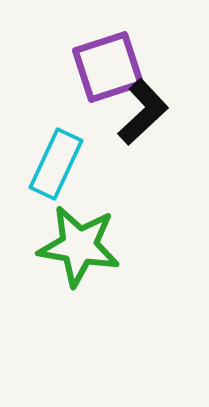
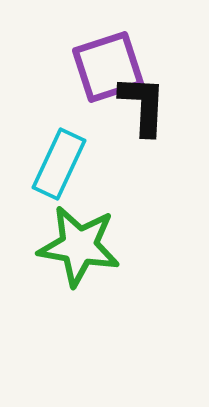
black L-shape: moved 7 px up; rotated 44 degrees counterclockwise
cyan rectangle: moved 3 px right
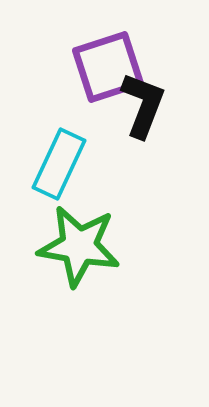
black L-shape: rotated 18 degrees clockwise
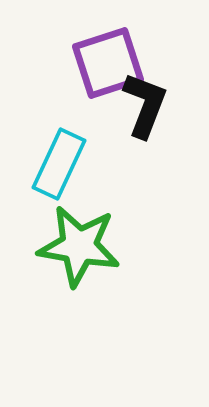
purple square: moved 4 px up
black L-shape: moved 2 px right
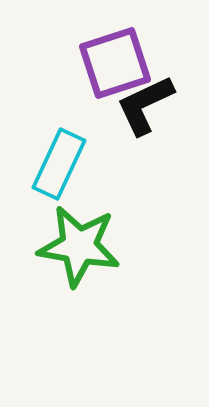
purple square: moved 7 px right
black L-shape: rotated 136 degrees counterclockwise
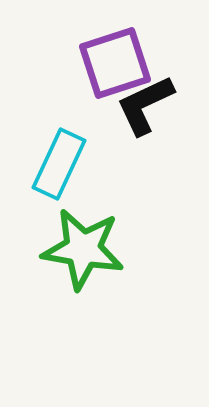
green star: moved 4 px right, 3 px down
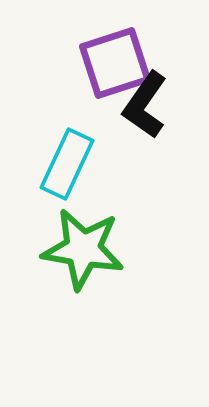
black L-shape: rotated 30 degrees counterclockwise
cyan rectangle: moved 8 px right
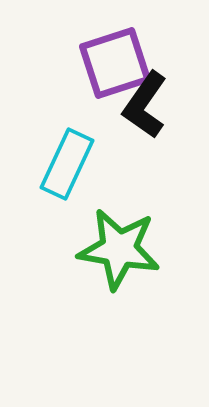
green star: moved 36 px right
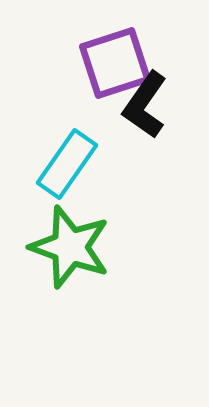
cyan rectangle: rotated 10 degrees clockwise
green star: moved 49 px left, 2 px up; rotated 10 degrees clockwise
